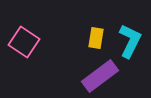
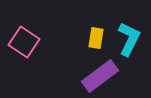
cyan L-shape: moved 1 px left, 2 px up
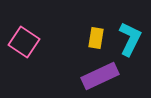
cyan L-shape: moved 1 px right
purple rectangle: rotated 12 degrees clockwise
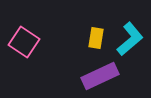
cyan L-shape: rotated 24 degrees clockwise
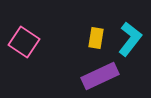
cyan L-shape: rotated 12 degrees counterclockwise
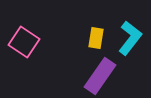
cyan L-shape: moved 1 px up
purple rectangle: rotated 30 degrees counterclockwise
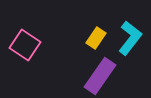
yellow rectangle: rotated 25 degrees clockwise
pink square: moved 1 px right, 3 px down
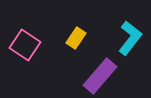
yellow rectangle: moved 20 px left
purple rectangle: rotated 6 degrees clockwise
